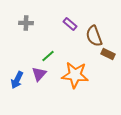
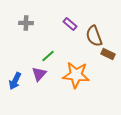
orange star: moved 1 px right
blue arrow: moved 2 px left, 1 px down
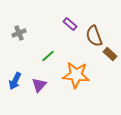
gray cross: moved 7 px left, 10 px down; rotated 24 degrees counterclockwise
brown rectangle: moved 2 px right; rotated 16 degrees clockwise
purple triangle: moved 11 px down
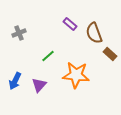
brown semicircle: moved 3 px up
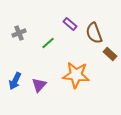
green line: moved 13 px up
